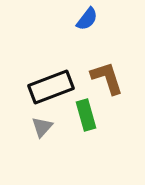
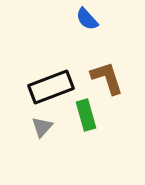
blue semicircle: rotated 100 degrees clockwise
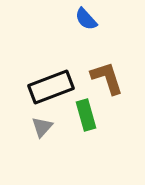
blue semicircle: moved 1 px left
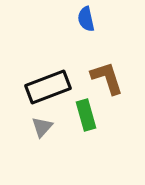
blue semicircle: rotated 30 degrees clockwise
black rectangle: moved 3 px left
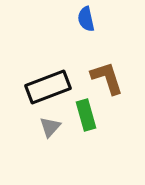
gray triangle: moved 8 px right
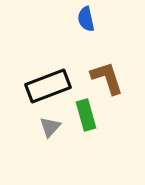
black rectangle: moved 1 px up
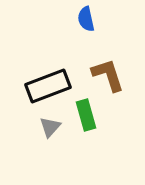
brown L-shape: moved 1 px right, 3 px up
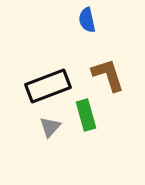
blue semicircle: moved 1 px right, 1 px down
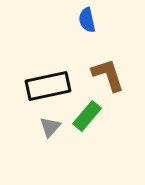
black rectangle: rotated 9 degrees clockwise
green rectangle: moved 1 px right, 1 px down; rotated 56 degrees clockwise
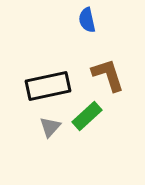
green rectangle: rotated 8 degrees clockwise
